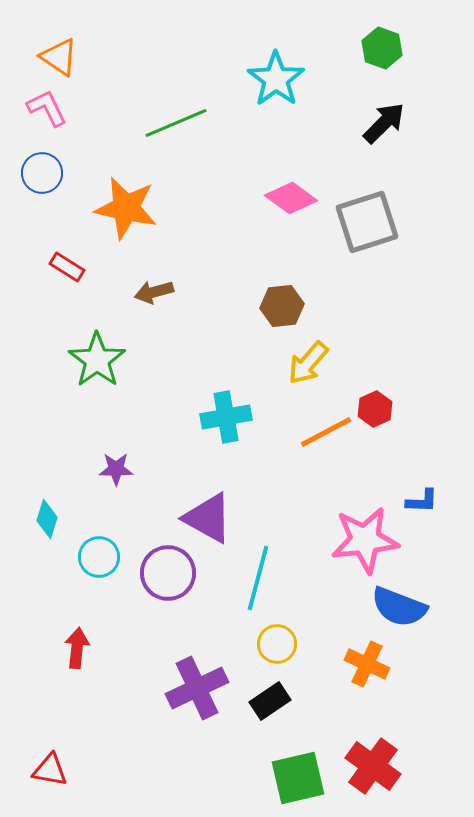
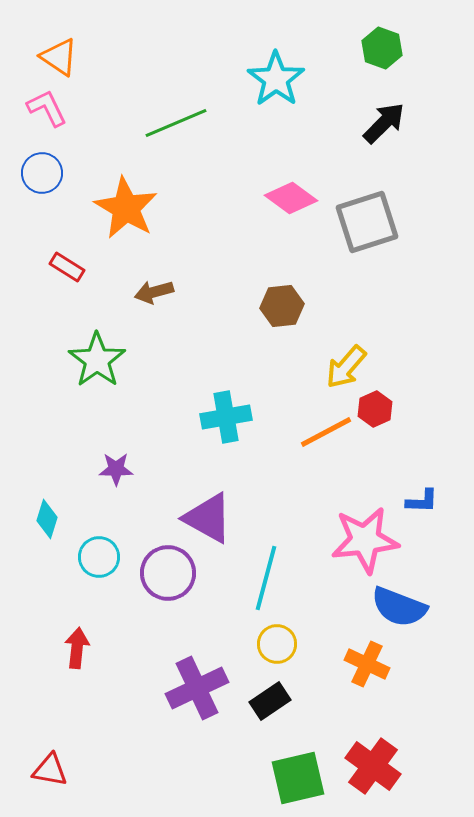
orange star: rotated 18 degrees clockwise
yellow arrow: moved 38 px right, 4 px down
cyan line: moved 8 px right
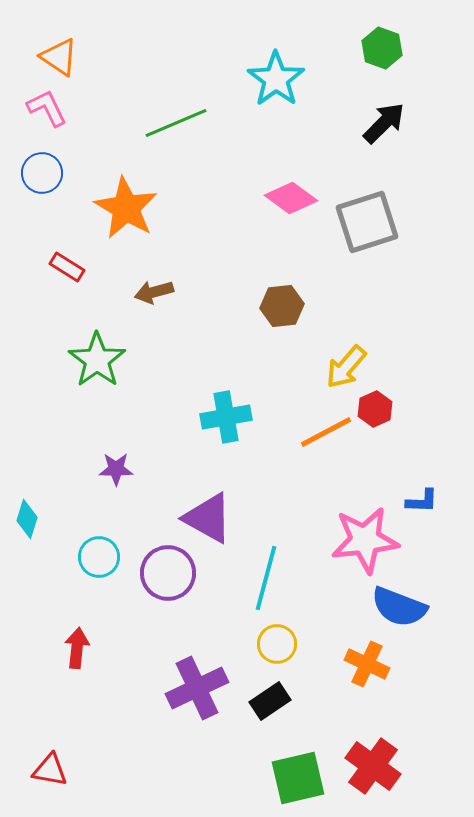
cyan diamond: moved 20 px left
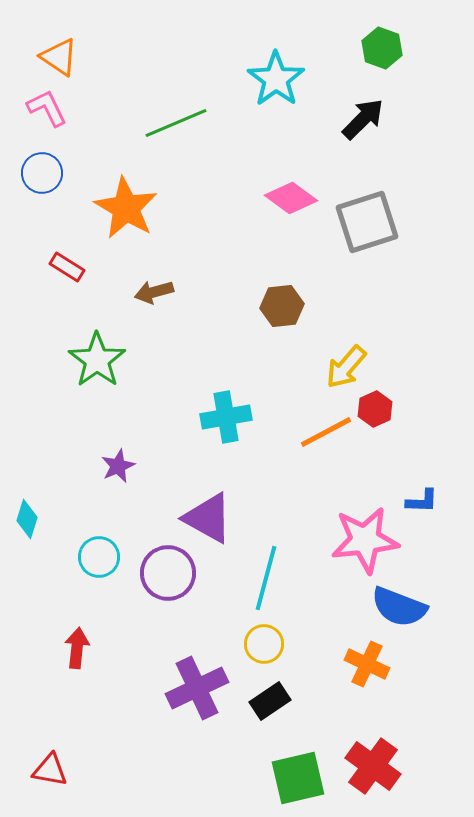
black arrow: moved 21 px left, 4 px up
purple star: moved 2 px right, 3 px up; rotated 24 degrees counterclockwise
yellow circle: moved 13 px left
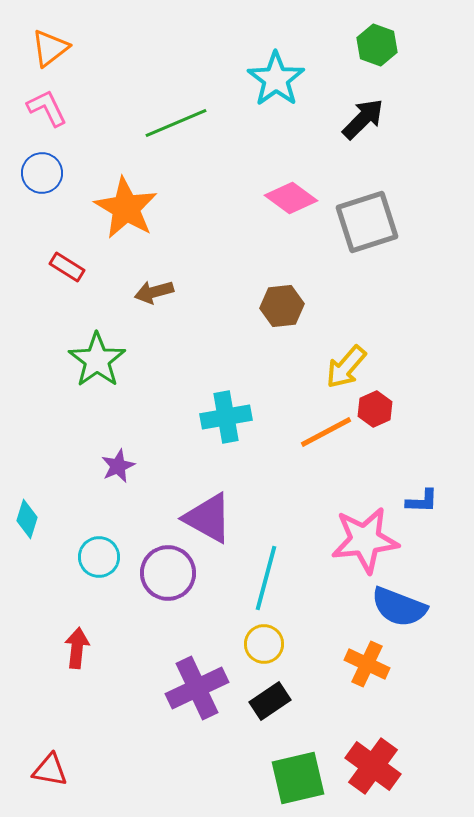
green hexagon: moved 5 px left, 3 px up
orange triangle: moved 9 px left, 9 px up; rotated 48 degrees clockwise
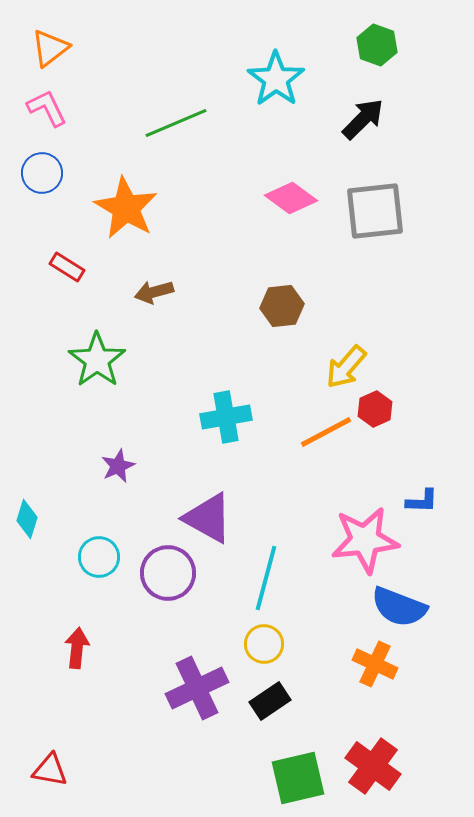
gray square: moved 8 px right, 11 px up; rotated 12 degrees clockwise
orange cross: moved 8 px right
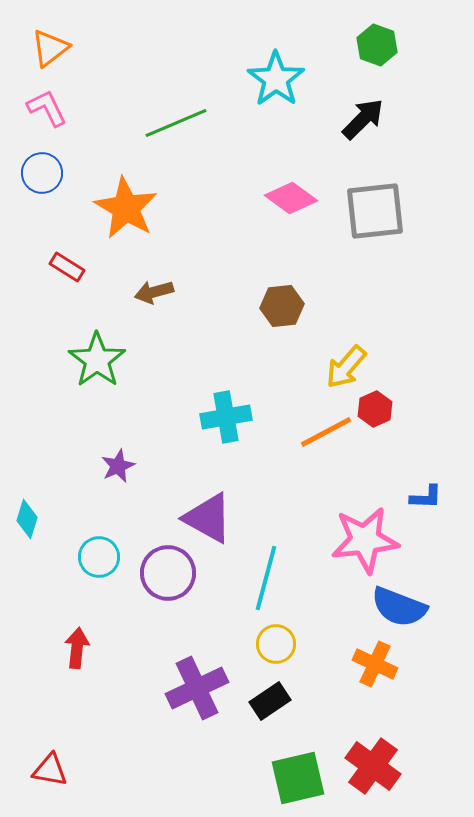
blue L-shape: moved 4 px right, 4 px up
yellow circle: moved 12 px right
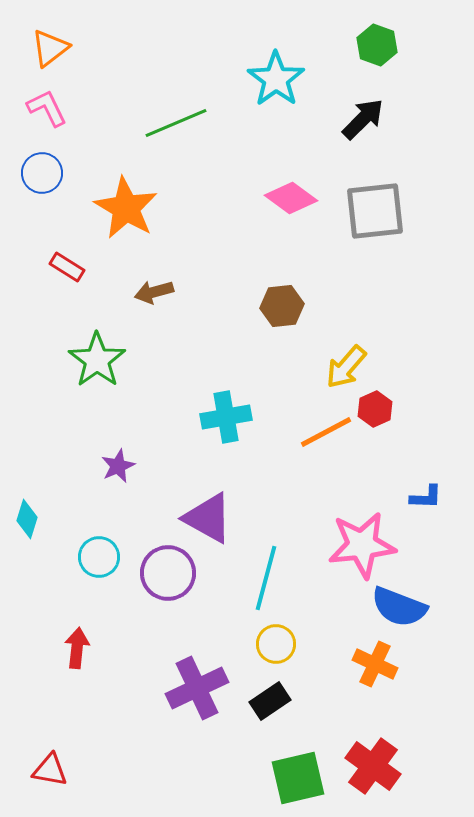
pink star: moved 3 px left, 5 px down
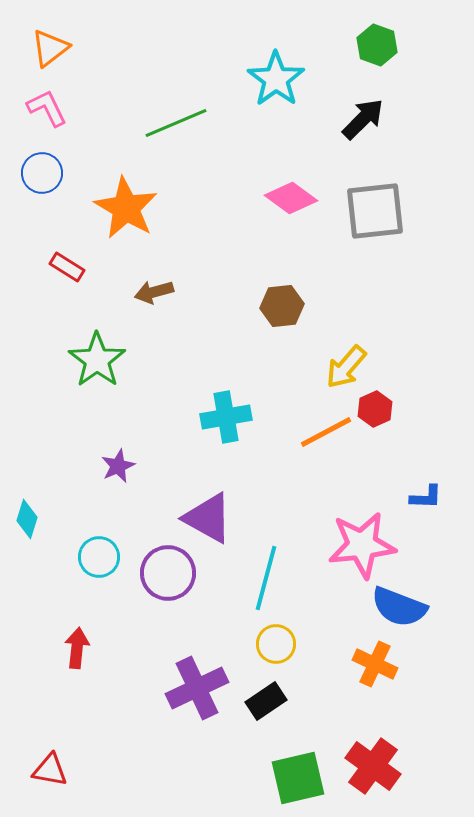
black rectangle: moved 4 px left
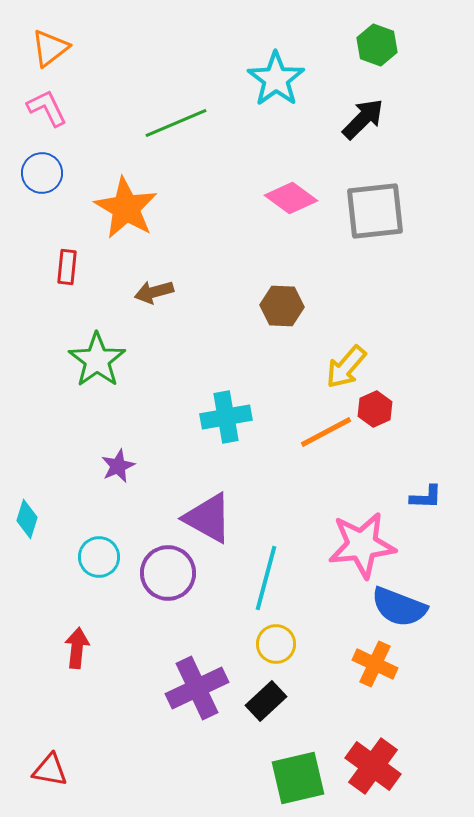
red rectangle: rotated 64 degrees clockwise
brown hexagon: rotated 9 degrees clockwise
black rectangle: rotated 9 degrees counterclockwise
